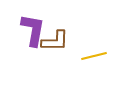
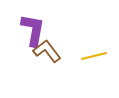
brown L-shape: moved 8 px left, 10 px down; rotated 128 degrees counterclockwise
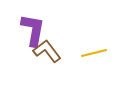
yellow line: moved 3 px up
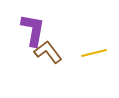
brown L-shape: moved 1 px right, 1 px down
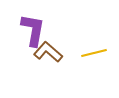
brown L-shape: rotated 12 degrees counterclockwise
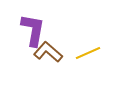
yellow line: moved 6 px left; rotated 10 degrees counterclockwise
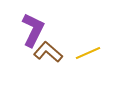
purple L-shape: rotated 16 degrees clockwise
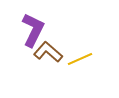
yellow line: moved 8 px left, 6 px down
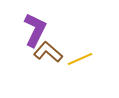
purple L-shape: moved 2 px right
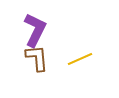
brown L-shape: moved 11 px left, 6 px down; rotated 44 degrees clockwise
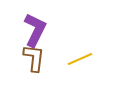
brown L-shape: moved 3 px left; rotated 12 degrees clockwise
